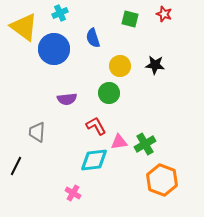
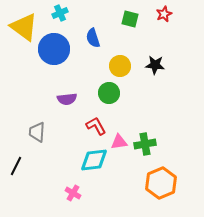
red star: rotated 28 degrees clockwise
green cross: rotated 20 degrees clockwise
orange hexagon: moved 1 px left, 3 px down; rotated 16 degrees clockwise
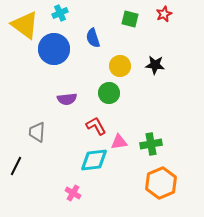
yellow triangle: moved 1 px right, 2 px up
green cross: moved 6 px right
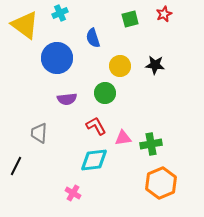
green square: rotated 30 degrees counterclockwise
blue circle: moved 3 px right, 9 px down
green circle: moved 4 px left
gray trapezoid: moved 2 px right, 1 px down
pink triangle: moved 4 px right, 4 px up
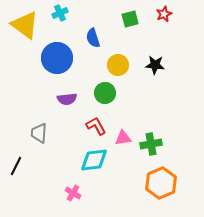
yellow circle: moved 2 px left, 1 px up
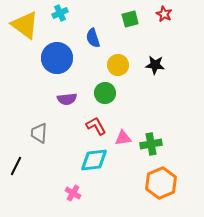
red star: rotated 21 degrees counterclockwise
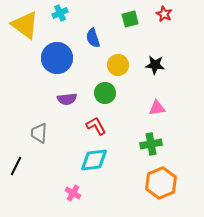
pink triangle: moved 34 px right, 30 px up
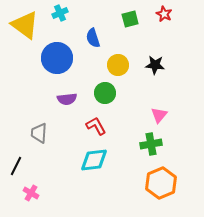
pink triangle: moved 2 px right, 7 px down; rotated 42 degrees counterclockwise
pink cross: moved 42 px left
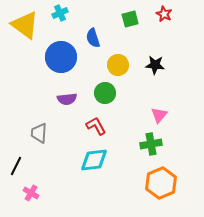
blue circle: moved 4 px right, 1 px up
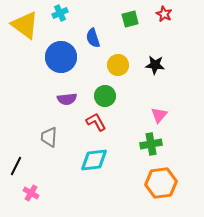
green circle: moved 3 px down
red L-shape: moved 4 px up
gray trapezoid: moved 10 px right, 4 px down
orange hexagon: rotated 16 degrees clockwise
